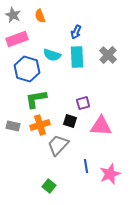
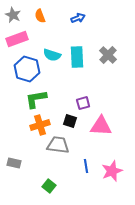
blue arrow: moved 2 px right, 14 px up; rotated 136 degrees counterclockwise
gray rectangle: moved 1 px right, 37 px down
gray trapezoid: rotated 55 degrees clockwise
pink star: moved 2 px right, 3 px up
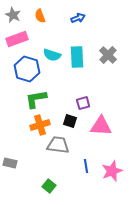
gray rectangle: moved 4 px left
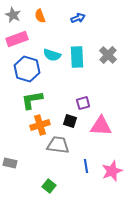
green L-shape: moved 4 px left, 1 px down
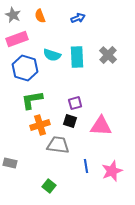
blue hexagon: moved 2 px left, 1 px up
purple square: moved 8 px left
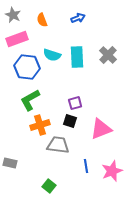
orange semicircle: moved 2 px right, 4 px down
blue hexagon: moved 2 px right, 1 px up; rotated 10 degrees counterclockwise
green L-shape: moved 2 px left; rotated 20 degrees counterclockwise
pink triangle: moved 3 px down; rotated 25 degrees counterclockwise
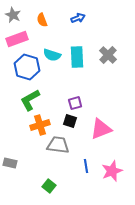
blue hexagon: rotated 10 degrees clockwise
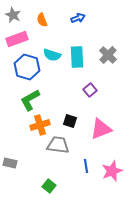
purple square: moved 15 px right, 13 px up; rotated 24 degrees counterclockwise
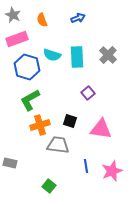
purple square: moved 2 px left, 3 px down
pink triangle: rotated 30 degrees clockwise
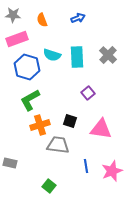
gray star: rotated 21 degrees counterclockwise
